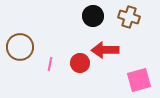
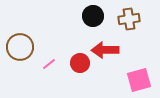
brown cross: moved 2 px down; rotated 25 degrees counterclockwise
pink line: moved 1 px left; rotated 40 degrees clockwise
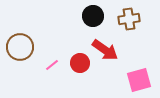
red arrow: rotated 144 degrees counterclockwise
pink line: moved 3 px right, 1 px down
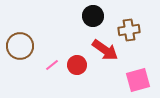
brown cross: moved 11 px down
brown circle: moved 1 px up
red circle: moved 3 px left, 2 px down
pink square: moved 1 px left
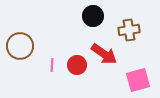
red arrow: moved 1 px left, 4 px down
pink line: rotated 48 degrees counterclockwise
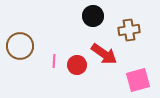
pink line: moved 2 px right, 4 px up
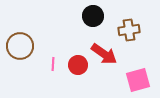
pink line: moved 1 px left, 3 px down
red circle: moved 1 px right
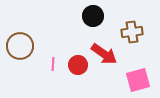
brown cross: moved 3 px right, 2 px down
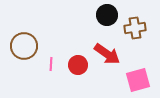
black circle: moved 14 px right, 1 px up
brown cross: moved 3 px right, 4 px up
brown circle: moved 4 px right
red arrow: moved 3 px right
pink line: moved 2 px left
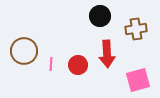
black circle: moved 7 px left, 1 px down
brown cross: moved 1 px right, 1 px down
brown circle: moved 5 px down
red arrow: rotated 52 degrees clockwise
